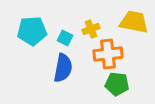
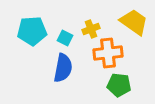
yellow trapezoid: rotated 24 degrees clockwise
orange cross: moved 1 px up
green pentagon: moved 2 px right, 1 px down
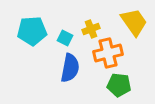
yellow trapezoid: rotated 20 degrees clockwise
orange cross: rotated 8 degrees counterclockwise
blue semicircle: moved 7 px right
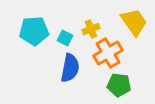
cyan pentagon: moved 2 px right
orange cross: rotated 16 degrees counterclockwise
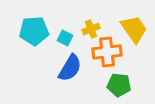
yellow trapezoid: moved 7 px down
orange cross: moved 1 px left, 1 px up; rotated 24 degrees clockwise
blue semicircle: rotated 20 degrees clockwise
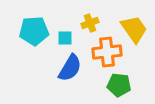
yellow cross: moved 1 px left, 6 px up
cyan square: rotated 28 degrees counterclockwise
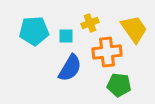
cyan square: moved 1 px right, 2 px up
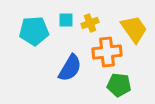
cyan square: moved 16 px up
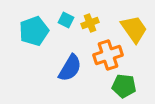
cyan square: rotated 28 degrees clockwise
cyan pentagon: rotated 16 degrees counterclockwise
orange cross: moved 1 px right, 3 px down; rotated 12 degrees counterclockwise
green pentagon: moved 5 px right, 1 px down
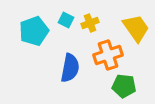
yellow trapezoid: moved 2 px right, 1 px up
blue semicircle: rotated 20 degrees counterclockwise
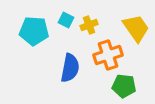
yellow cross: moved 1 px left, 2 px down
cyan pentagon: rotated 24 degrees clockwise
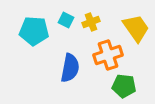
yellow cross: moved 2 px right, 3 px up
